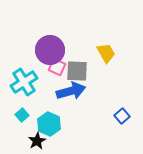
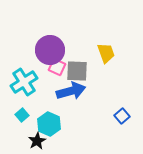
yellow trapezoid: rotated 10 degrees clockwise
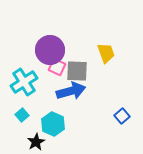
cyan hexagon: moved 4 px right
black star: moved 1 px left, 1 px down
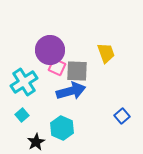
cyan hexagon: moved 9 px right, 4 px down
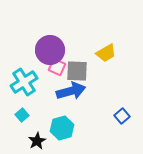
yellow trapezoid: rotated 80 degrees clockwise
cyan hexagon: rotated 20 degrees clockwise
black star: moved 1 px right, 1 px up
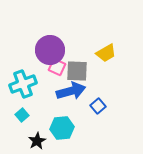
cyan cross: moved 1 px left, 2 px down; rotated 12 degrees clockwise
blue square: moved 24 px left, 10 px up
cyan hexagon: rotated 10 degrees clockwise
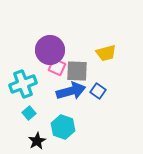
yellow trapezoid: rotated 15 degrees clockwise
blue square: moved 15 px up; rotated 14 degrees counterclockwise
cyan square: moved 7 px right, 2 px up
cyan hexagon: moved 1 px right, 1 px up; rotated 25 degrees clockwise
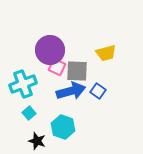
black star: rotated 24 degrees counterclockwise
